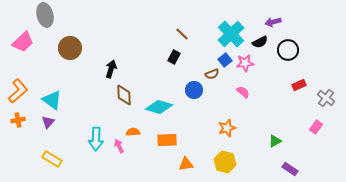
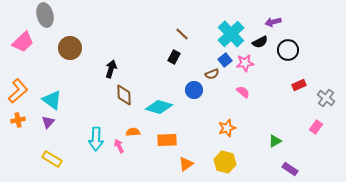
orange triangle: rotated 28 degrees counterclockwise
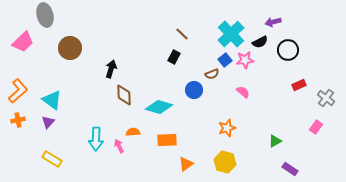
pink star: moved 3 px up
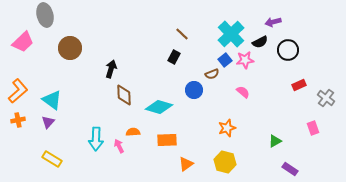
pink rectangle: moved 3 px left, 1 px down; rotated 56 degrees counterclockwise
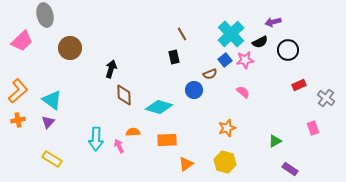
brown line: rotated 16 degrees clockwise
pink trapezoid: moved 1 px left, 1 px up
black rectangle: rotated 40 degrees counterclockwise
brown semicircle: moved 2 px left
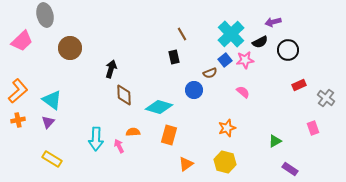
brown semicircle: moved 1 px up
orange rectangle: moved 2 px right, 5 px up; rotated 72 degrees counterclockwise
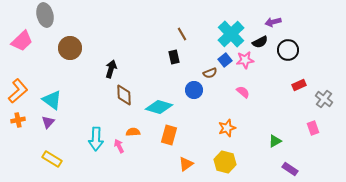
gray cross: moved 2 px left, 1 px down
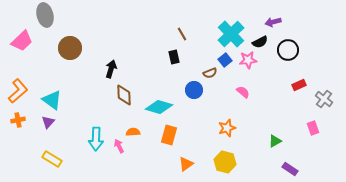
pink star: moved 3 px right
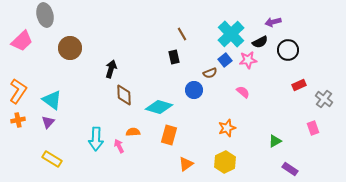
orange L-shape: rotated 15 degrees counterclockwise
yellow hexagon: rotated 20 degrees clockwise
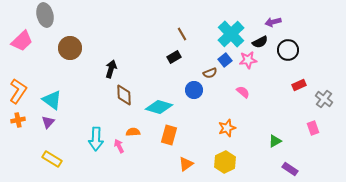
black rectangle: rotated 72 degrees clockwise
